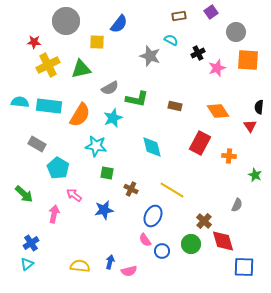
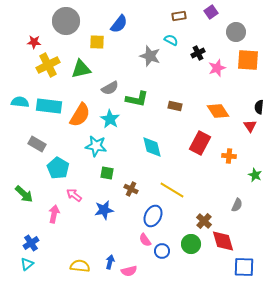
cyan star at (113, 118): moved 3 px left, 1 px down; rotated 18 degrees counterclockwise
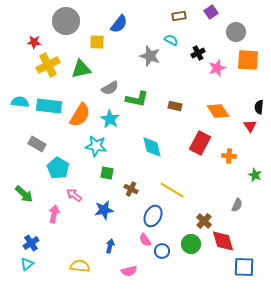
blue arrow at (110, 262): moved 16 px up
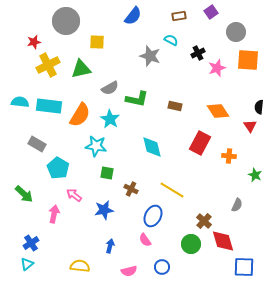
blue semicircle at (119, 24): moved 14 px right, 8 px up
red star at (34, 42): rotated 16 degrees counterclockwise
blue circle at (162, 251): moved 16 px down
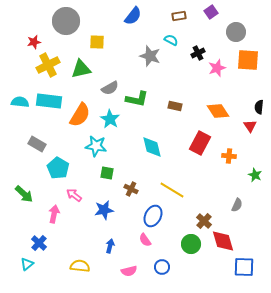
cyan rectangle at (49, 106): moved 5 px up
blue cross at (31, 243): moved 8 px right; rotated 14 degrees counterclockwise
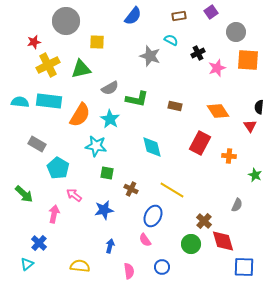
pink semicircle at (129, 271): rotated 84 degrees counterclockwise
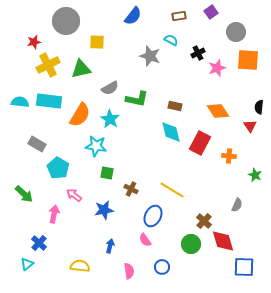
cyan diamond at (152, 147): moved 19 px right, 15 px up
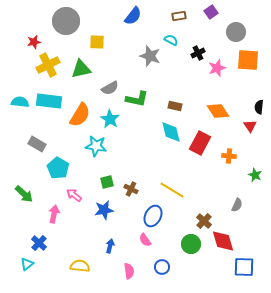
green square at (107, 173): moved 9 px down; rotated 24 degrees counterclockwise
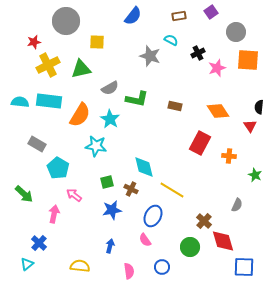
cyan diamond at (171, 132): moved 27 px left, 35 px down
blue star at (104, 210): moved 8 px right
green circle at (191, 244): moved 1 px left, 3 px down
